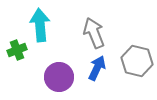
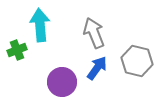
blue arrow: rotated 10 degrees clockwise
purple circle: moved 3 px right, 5 px down
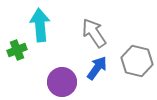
gray arrow: rotated 12 degrees counterclockwise
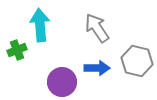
gray arrow: moved 3 px right, 5 px up
blue arrow: rotated 55 degrees clockwise
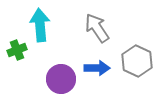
gray hexagon: rotated 12 degrees clockwise
purple circle: moved 1 px left, 3 px up
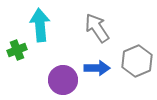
gray hexagon: rotated 12 degrees clockwise
purple circle: moved 2 px right, 1 px down
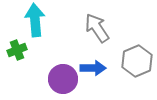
cyan arrow: moved 5 px left, 5 px up
blue arrow: moved 4 px left
purple circle: moved 1 px up
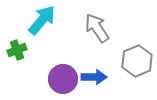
cyan arrow: moved 7 px right; rotated 44 degrees clockwise
blue arrow: moved 1 px right, 9 px down
